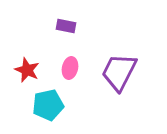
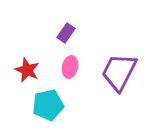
purple rectangle: moved 7 px down; rotated 66 degrees counterclockwise
pink ellipse: moved 1 px up
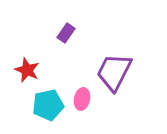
pink ellipse: moved 12 px right, 32 px down
purple trapezoid: moved 5 px left
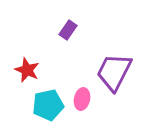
purple rectangle: moved 2 px right, 3 px up
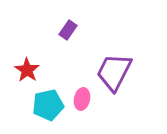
red star: rotated 10 degrees clockwise
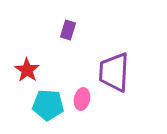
purple rectangle: rotated 18 degrees counterclockwise
purple trapezoid: rotated 24 degrees counterclockwise
cyan pentagon: rotated 16 degrees clockwise
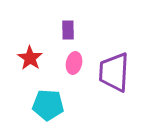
purple rectangle: rotated 18 degrees counterclockwise
red star: moved 3 px right, 12 px up
pink ellipse: moved 8 px left, 36 px up
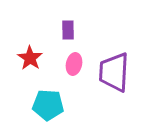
pink ellipse: moved 1 px down
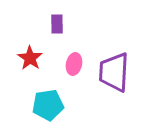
purple rectangle: moved 11 px left, 6 px up
cyan pentagon: rotated 12 degrees counterclockwise
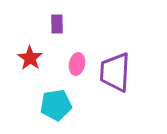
pink ellipse: moved 3 px right
purple trapezoid: moved 1 px right
cyan pentagon: moved 8 px right
